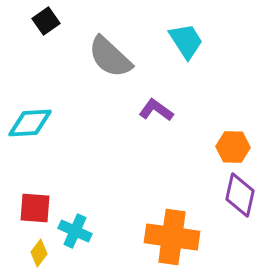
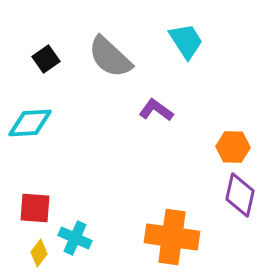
black square: moved 38 px down
cyan cross: moved 7 px down
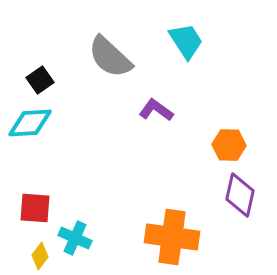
black square: moved 6 px left, 21 px down
orange hexagon: moved 4 px left, 2 px up
yellow diamond: moved 1 px right, 3 px down
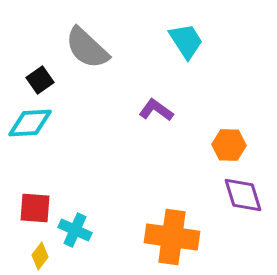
gray semicircle: moved 23 px left, 9 px up
purple diamond: moved 3 px right; rotated 30 degrees counterclockwise
cyan cross: moved 8 px up
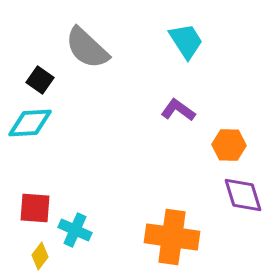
black square: rotated 20 degrees counterclockwise
purple L-shape: moved 22 px right
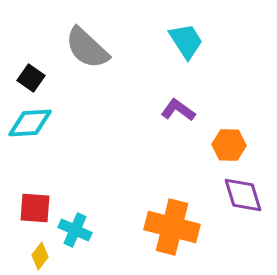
black square: moved 9 px left, 2 px up
orange cross: moved 10 px up; rotated 6 degrees clockwise
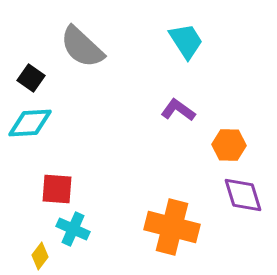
gray semicircle: moved 5 px left, 1 px up
red square: moved 22 px right, 19 px up
cyan cross: moved 2 px left, 1 px up
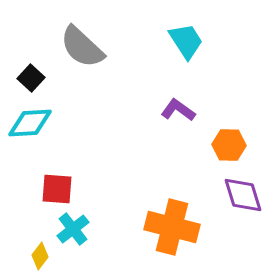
black square: rotated 8 degrees clockwise
cyan cross: rotated 28 degrees clockwise
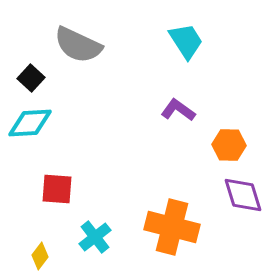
gray semicircle: moved 4 px left, 2 px up; rotated 18 degrees counterclockwise
cyan cross: moved 22 px right, 8 px down
